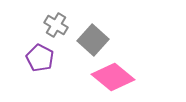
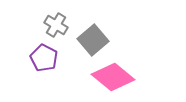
gray square: rotated 8 degrees clockwise
purple pentagon: moved 4 px right
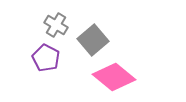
purple pentagon: moved 2 px right
pink diamond: moved 1 px right
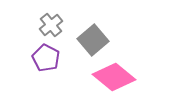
gray cross: moved 5 px left; rotated 20 degrees clockwise
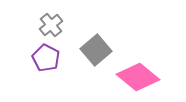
gray square: moved 3 px right, 10 px down
pink diamond: moved 24 px right
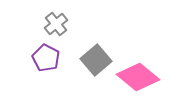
gray cross: moved 5 px right, 1 px up
gray square: moved 10 px down
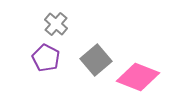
gray cross: rotated 10 degrees counterclockwise
pink diamond: rotated 18 degrees counterclockwise
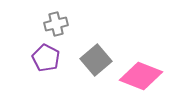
gray cross: rotated 35 degrees clockwise
pink diamond: moved 3 px right, 1 px up
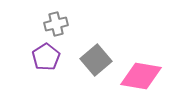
purple pentagon: moved 1 px up; rotated 12 degrees clockwise
pink diamond: rotated 12 degrees counterclockwise
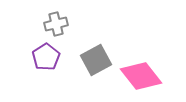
gray square: rotated 12 degrees clockwise
pink diamond: rotated 42 degrees clockwise
